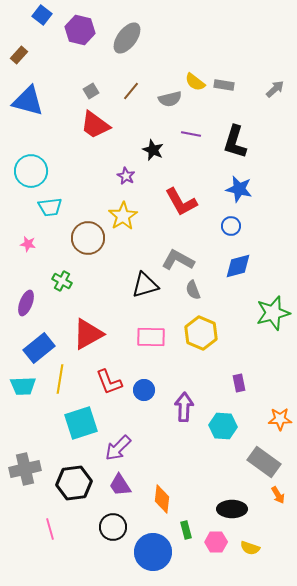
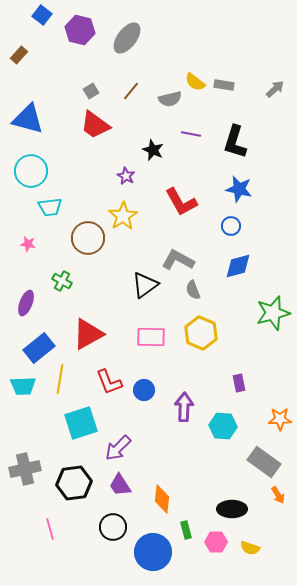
blue triangle at (28, 101): moved 18 px down
black triangle at (145, 285): rotated 20 degrees counterclockwise
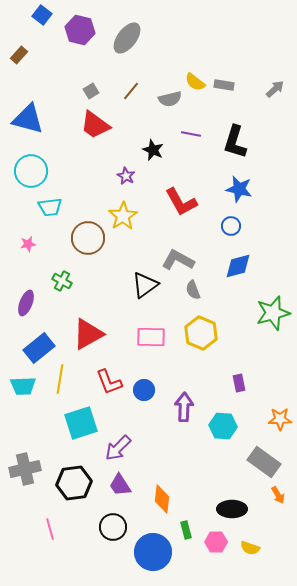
pink star at (28, 244): rotated 21 degrees counterclockwise
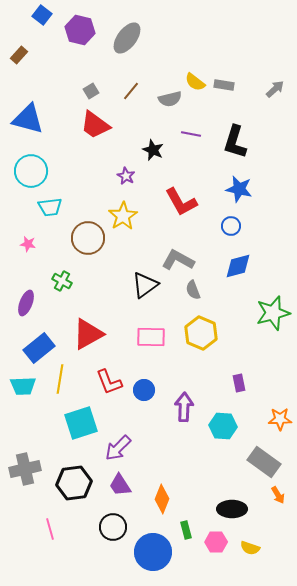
pink star at (28, 244): rotated 21 degrees clockwise
orange diamond at (162, 499): rotated 16 degrees clockwise
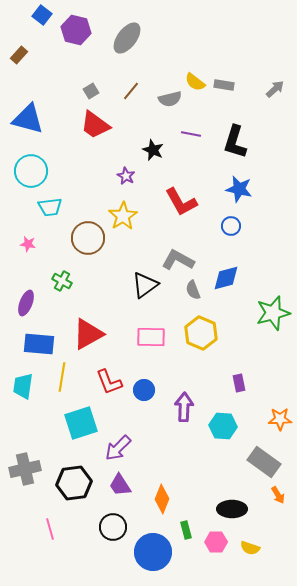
purple hexagon at (80, 30): moved 4 px left
blue diamond at (238, 266): moved 12 px left, 12 px down
blue rectangle at (39, 348): moved 4 px up; rotated 44 degrees clockwise
yellow line at (60, 379): moved 2 px right, 2 px up
cyan trapezoid at (23, 386): rotated 100 degrees clockwise
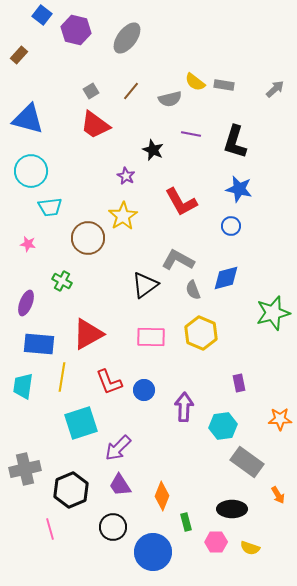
cyan hexagon at (223, 426): rotated 12 degrees counterclockwise
gray rectangle at (264, 462): moved 17 px left
black hexagon at (74, 483): moved 3 px left, 7 px down; rotated 16 degrees counterclockwise
orange diamond at (162, 499): moved 3 px up
green rectangle at (186, 530): moved 8 px up
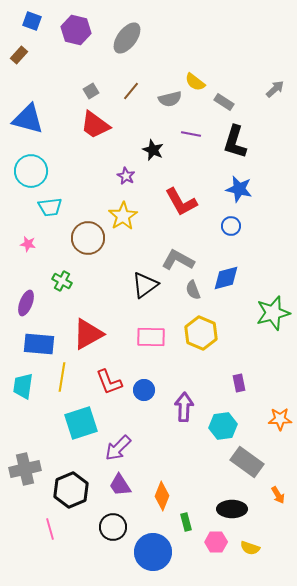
blue square at (42, 15): moved 10 px left, 6 px down; rotated 18 degrees counterclockwise
gray rectangle at (224, 85): moved 17 px down; rotated 24 degrees clockwise
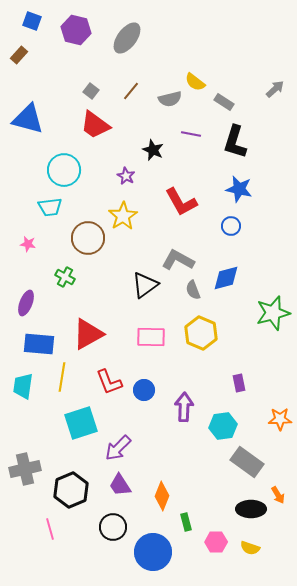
gray square at (91, 91): rotated 21 degrees counterclockwise
cyan circle at (31, 171): moved 33 px right, 1 px up
green cross at (62, 281): moved 3 px right, 4 px up
black ellipse at (232, 509): moved 19 px right
